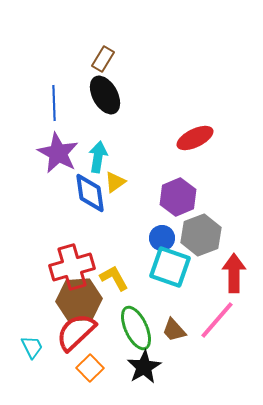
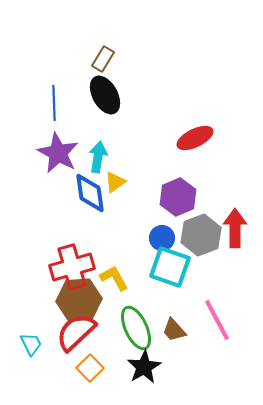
red arrow: moved 1 px right, 45 px up
pink line: rotated 69 degrees counterclockwise
cyan trapezoid: moved 1 px left, 3 px up
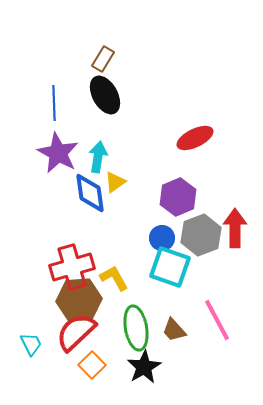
green ellipse: rotated 15 degrees clockwise
orange square: moved 2 px right, 3 px up
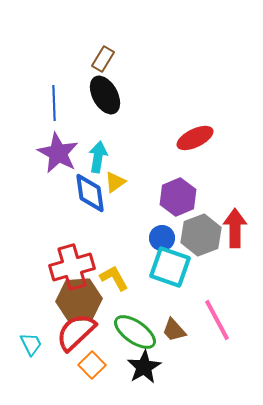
green ellipse: moved 1 px left, 4 px down; rotated 45 degrees counterclockwise
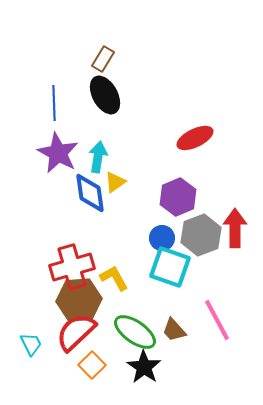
black star: rotated 8 degrees counterclockwise
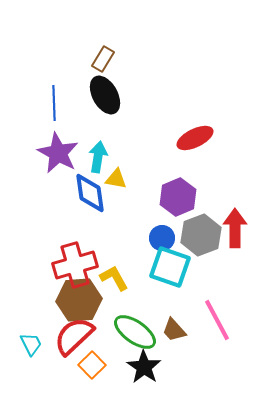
yellow triangle: moved 1 px right, 3 px up; rotated 45 degrees clockwise
red cross: moved 3 px right, 2 px up
red semicircle: moved 2 px left, 4 px down
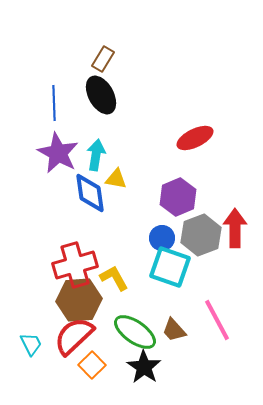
black ellipse: moved 4 px left
cyan arrow: moved 2 px left, 2 px up
